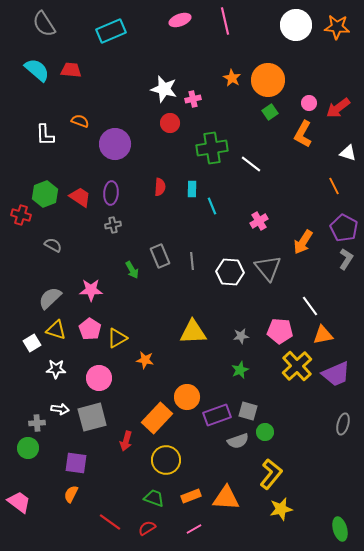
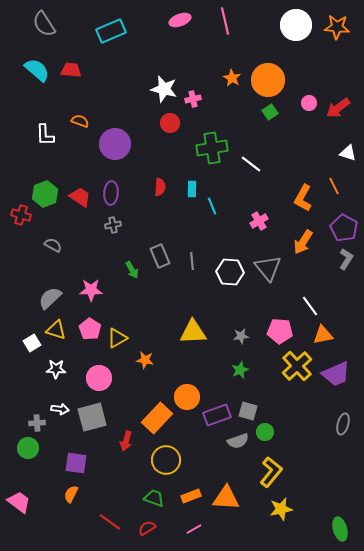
orange L-shape at (303, 134): moved 64 px down
yellow L-shape at (271, 474): moved 2 px up
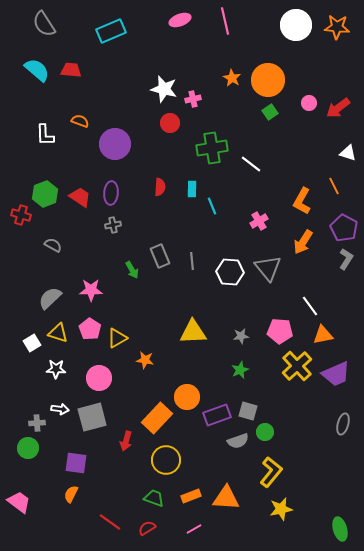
orange L-shape at (303, 198): moved 1 px left, 3 px down
yellow triangle at (56, 330): moved 2 px right, 3 px down
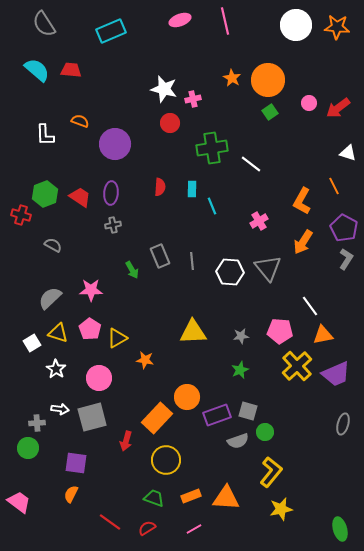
white star at (56, 369): rotated 30 degrees clockwise
